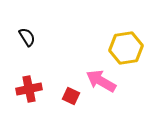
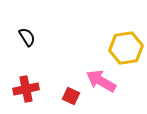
red cross: moved 3 px left
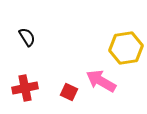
red cross: moved 1 px left, 1 px up
red square: moved 2 px left, 4 px up
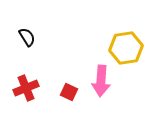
pink arrow: rotated 116 degrees counterclockwise
red cross: moved 1 px right; rotated 10 degrees counterclockwise
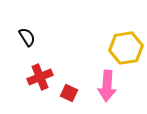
pink arrow: moved 6 px right, 5 px down
red cross: moved 14 px right, 11 px up
red square: moved 1 px down
